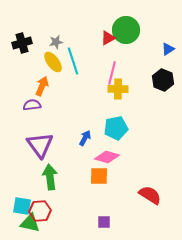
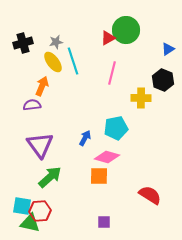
black cross: moved 1 px right
yellow cross: moved 23 px right, 9 px down
green arrow: rotated 55 degrees clockwise
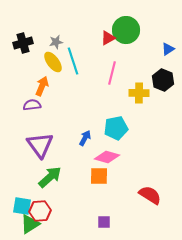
yellow cross: moved 2 px left, 5 px up
green triangle: moved 1 px down; rotated 45 degrees counterclockwise
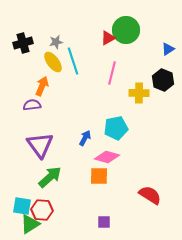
red hexagon: moved 2 px right, 1 px up; rotated 10 degrees clockwise
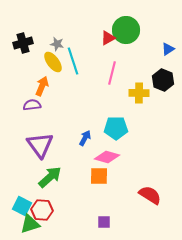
gray star: moved 1 px right, 2 px down; rotated 24 degrees clockwise
cyan pentagon: rotated 10 degrees clockwise
cyan square: rotated 18 degrees clockwise
green triangle: rotated 15 degrees clockwise
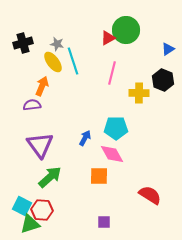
pink diamond: moved 5 px right, 3 px up; rotated 45 degrees clockwise
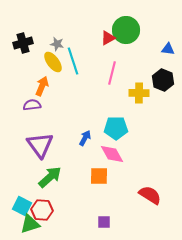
blue triangle: rotated 40 degrees clockwise
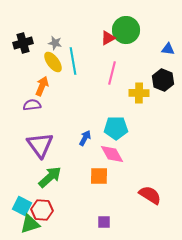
gray star: moved 2 px left, 1 px up
cyan line: rotated 8 degrees clockwise
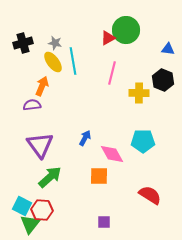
cyan pentagon: moved 27 px right, 13 px down
green triangle: rotated 35 degrees counterclockwise
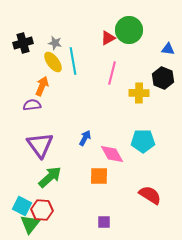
green circle: moved 3 px right
black hexagon: moved 2 px up
